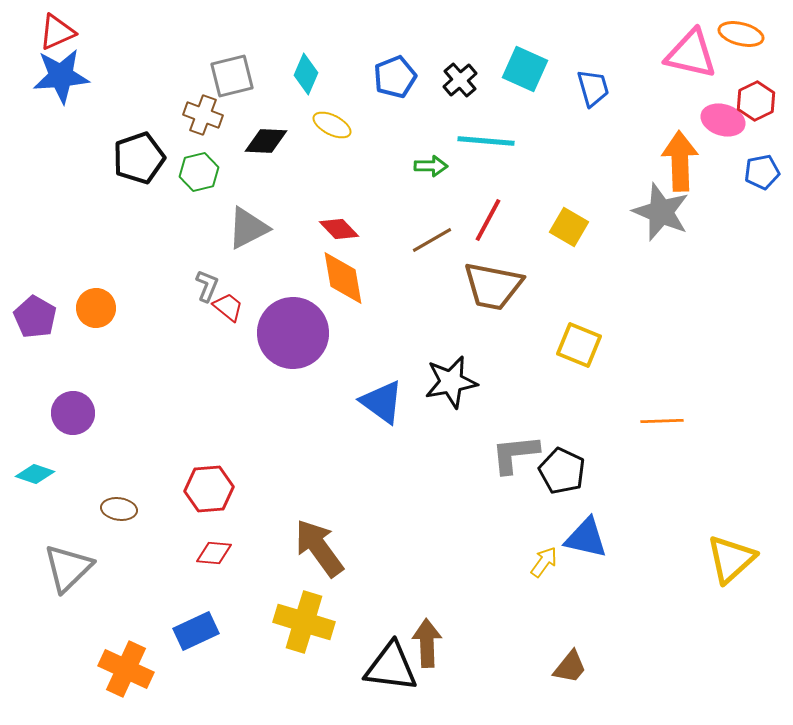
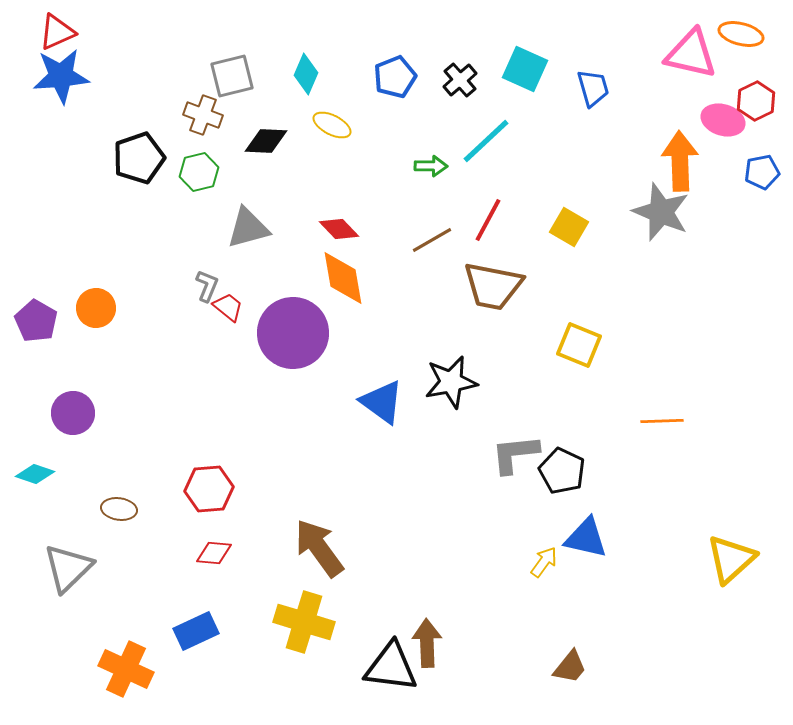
cyan line at (486, 141): rotated 48 degrees counterclockwise
gray triangle at (248, 228): rotated 12 degrees clockwise
purple pentagon at (35, 317): moved 1 px right, 4 px down
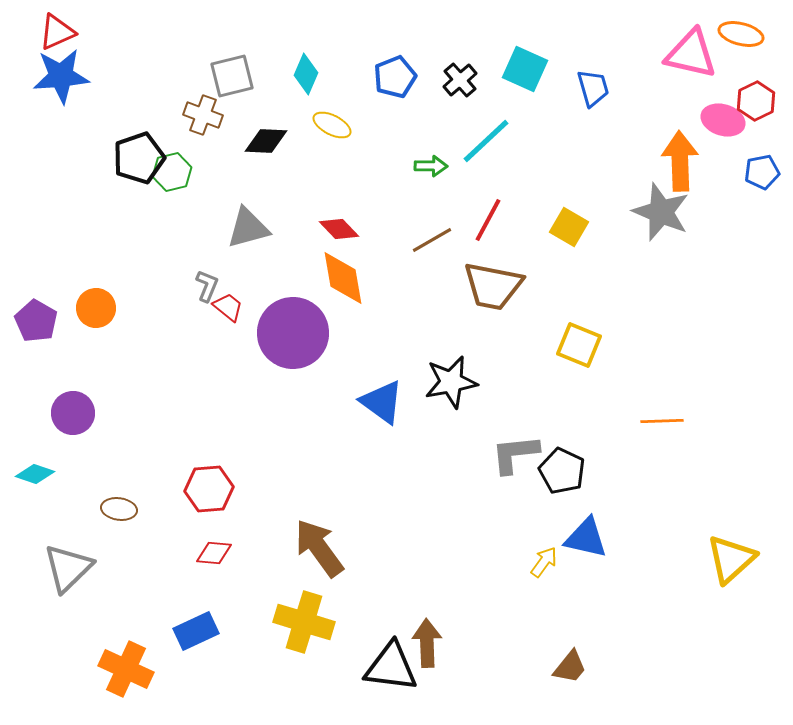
green hexagon at (199, 172): moved 27 px left
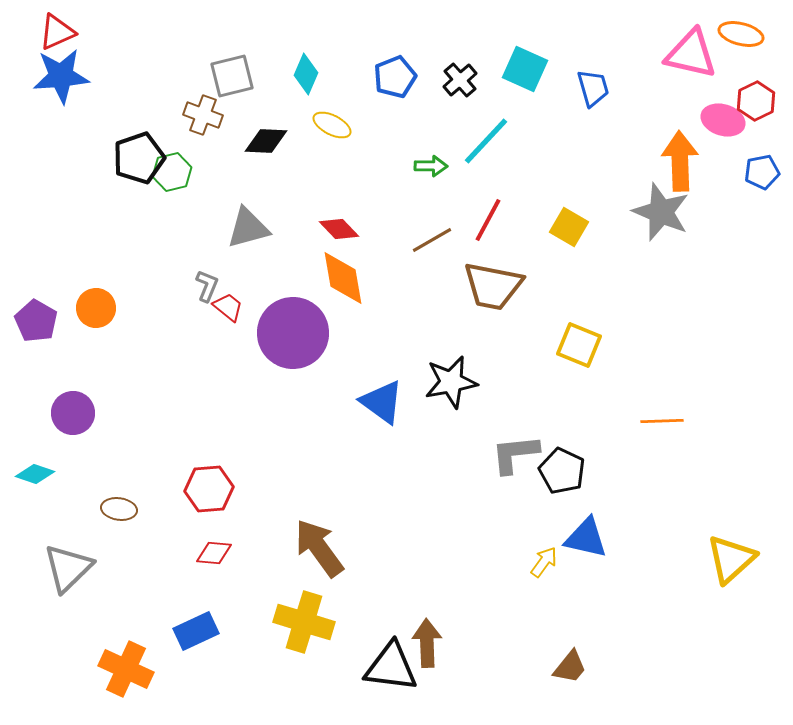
cyan line at (486, 141): rotated 4 degrees counterclockwise
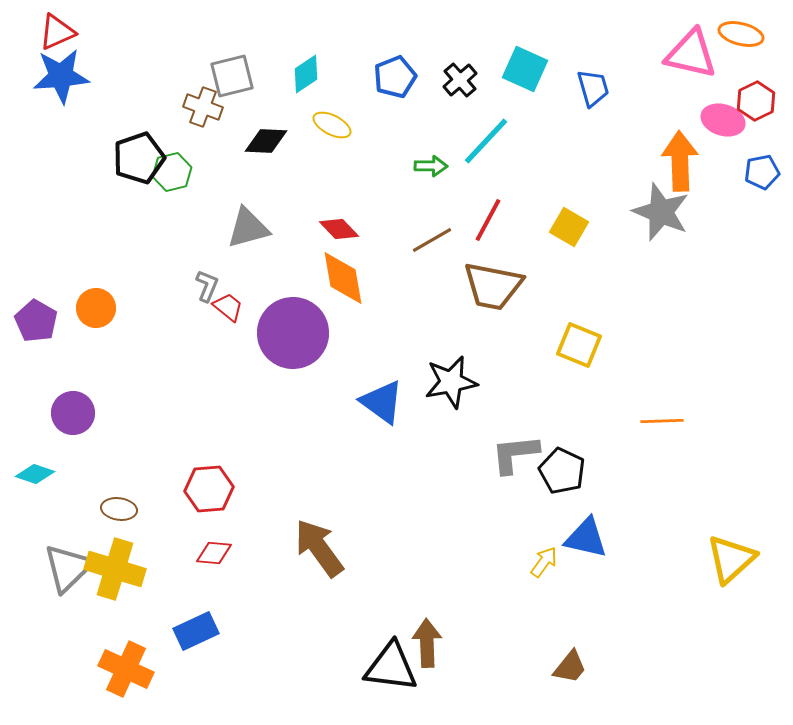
cyan diamond at (306, 74): rotated 33 degrees clockwise
brown cross at (203, 115): moved 8 px up
yellow cross at (304, 622): moved 189 px left, 53 px up
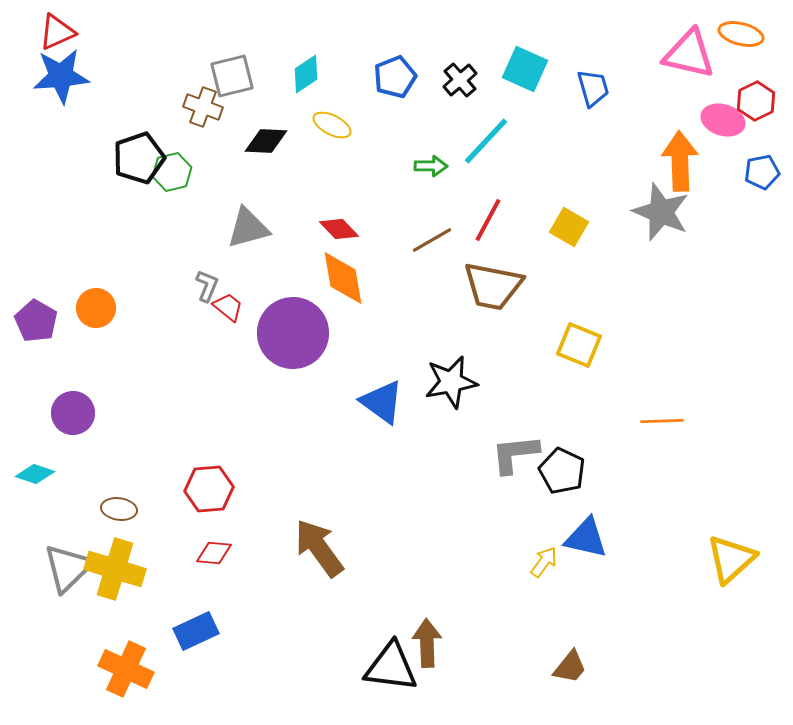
pink triangle at (691, 54): moved 2 px left
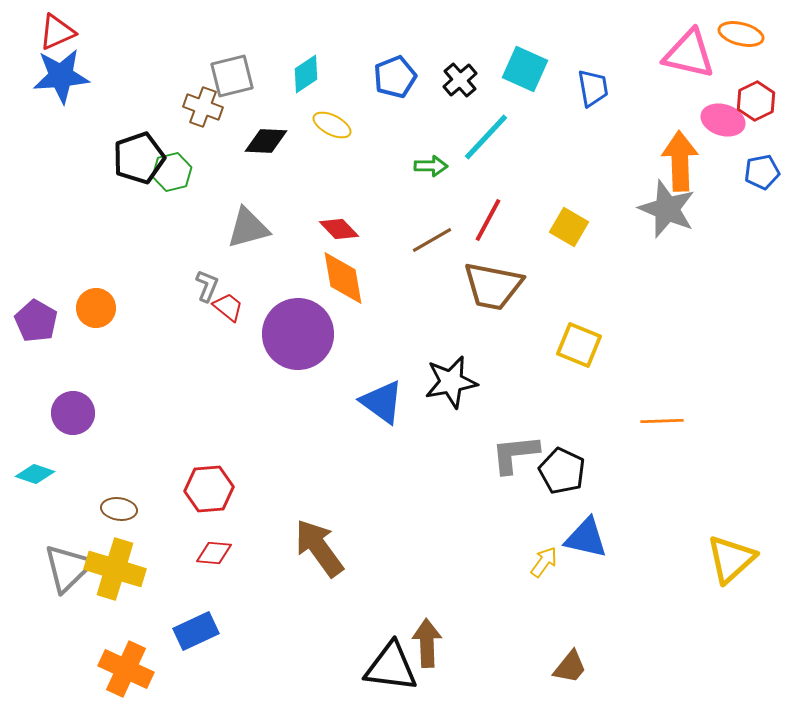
blue trapezoid at (593, 88): rotated 6 degrees clockwise
cyan line at (486, 141): moved 4 px up
gray star at (661, 212): moved 6 px right, 3 px up
purple circle at (293, 333): moved 5 px right, 1 px down
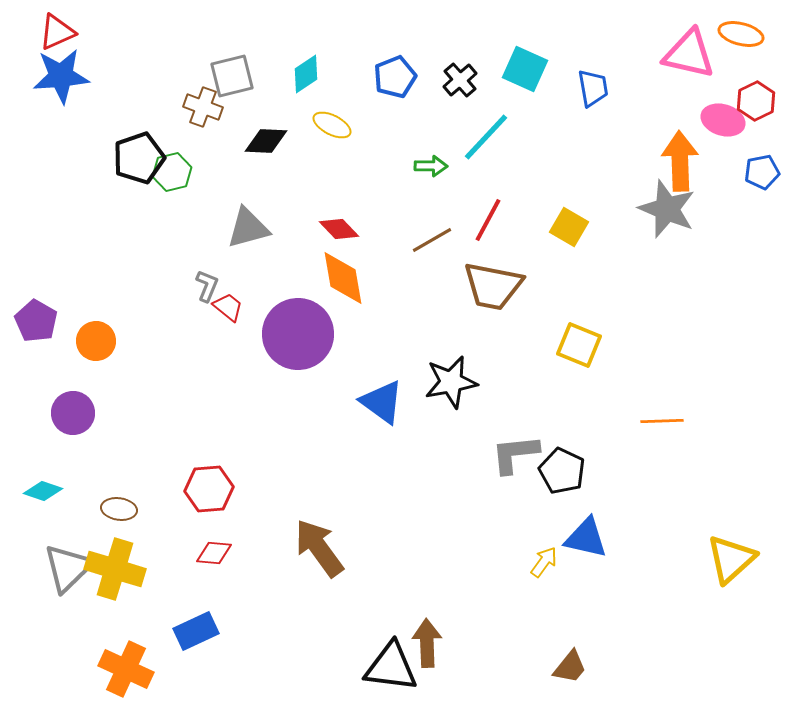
orange circle at (96, 308): moved 33 px down
cyan diamond at (35, 474): moved 8 px right, 17 px down
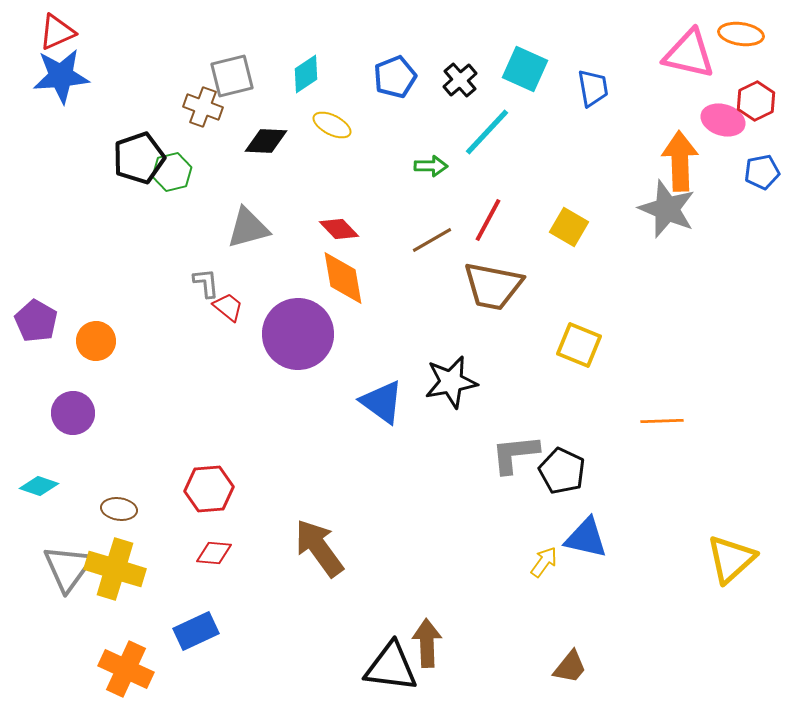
orange ellipse at (741, 34): rotated 6 degrees counterclockwise
cyan line at (486, 137): moved 1 px right, 5 px up
gray L-shape at (207, 286): moved 1 px left, 3 px up; rotated 28 degrees counterclockwise
cyan diamond at (43, 491): moved 4 px left, 5 px up
gray triangle at (68, 568): rotated 10 degrees counterclockwise
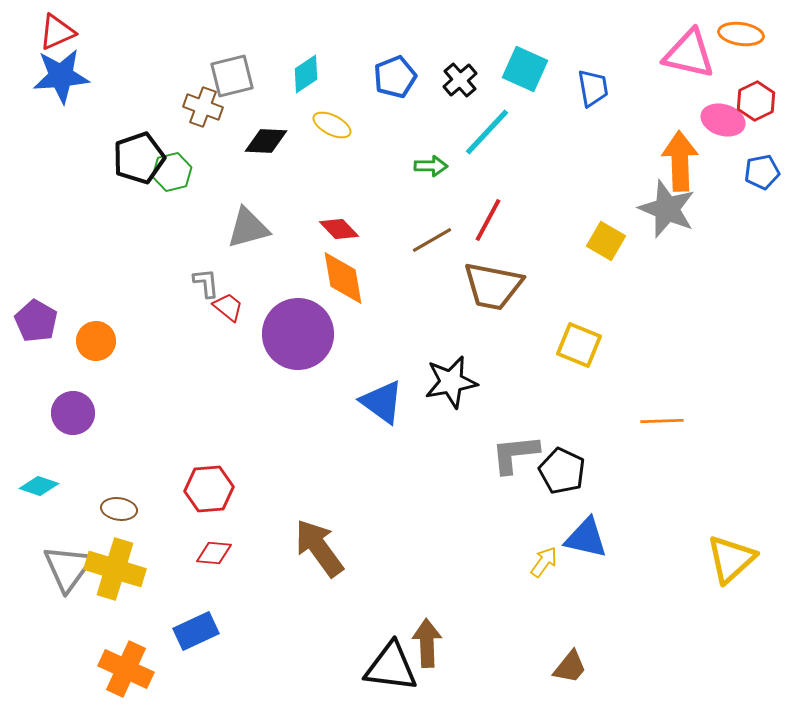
yellow square at (569, 227): moved 37 px right, 14 px down
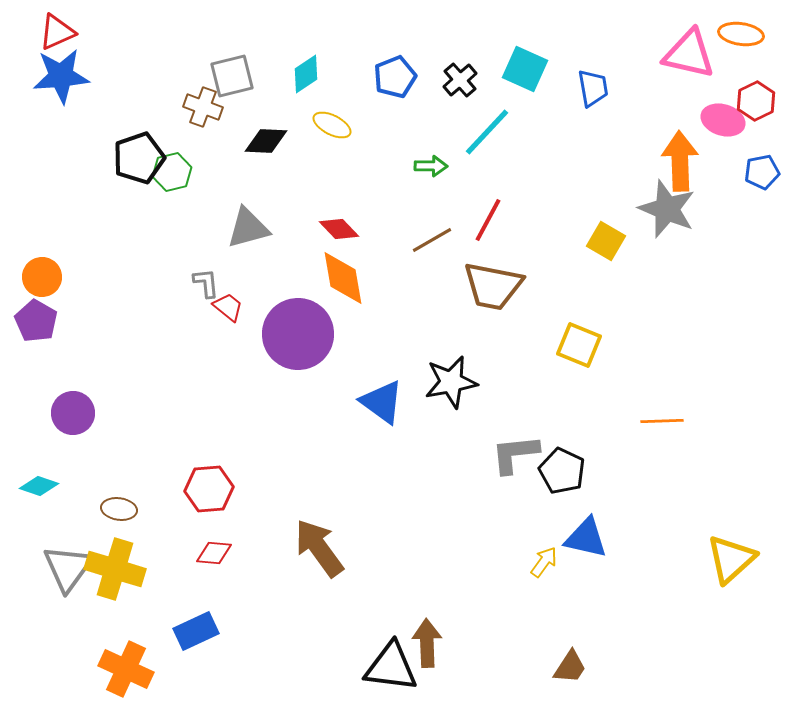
orange circle at (96, 341): moved 54 px left, 64 px up
brown trapezoid at (570, 667): rotated 6 degrees counterclockwise
